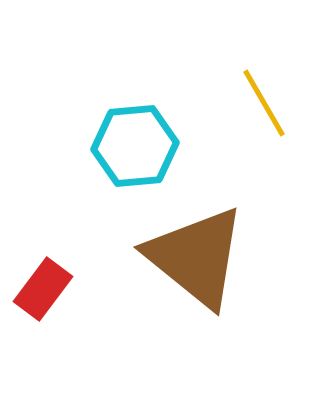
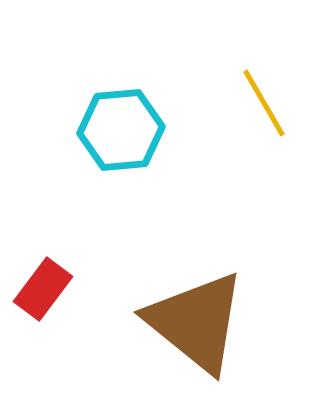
cyan hexagon: moved 14 px left, 16 px up
brown triangle: moved 65 px down
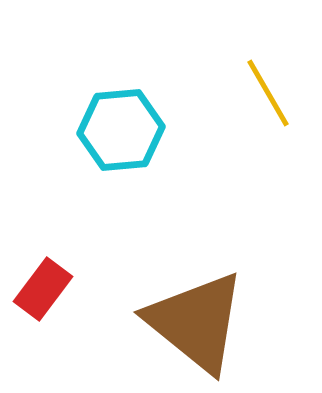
yellow line: moved 4 px right, 10 px up
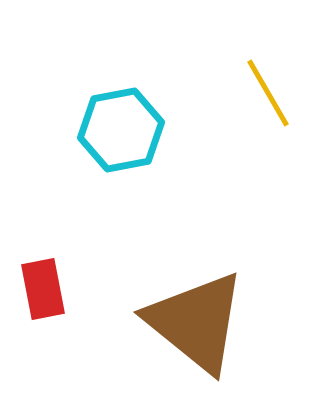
cyan hexagon: rotated 6 degrees counterclockwise
red rectangle: rotated 48 degrees counterclockwise
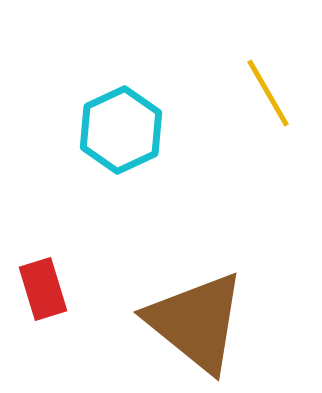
cyan hexagon: rotated 14 degrees counterclockwise
red rectangle: rotated 6 degrees counterclockwise
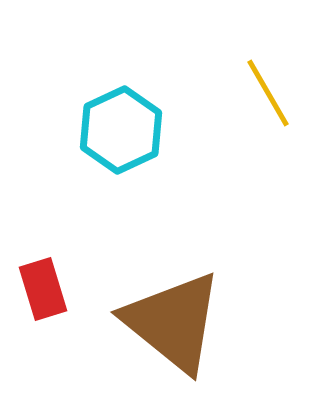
brown triangle: moved 23 px left
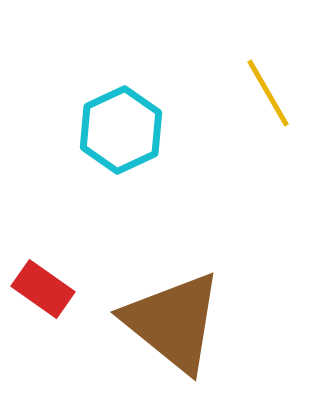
red rectangle: rotated 38 degrees counterclockwise
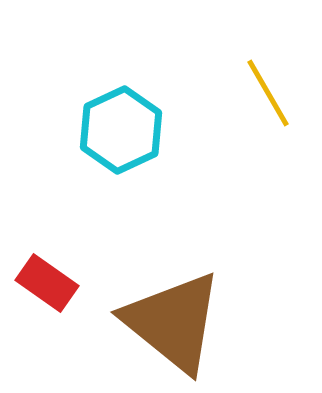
red rectangle: moved 4 px right, 6 px up
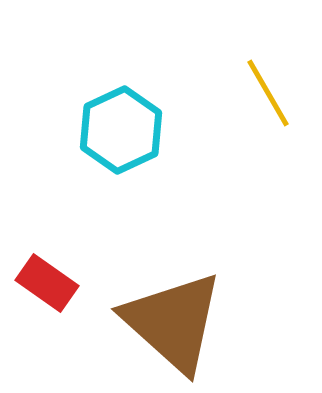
brown triangle: rotated 3 degrees clockwise
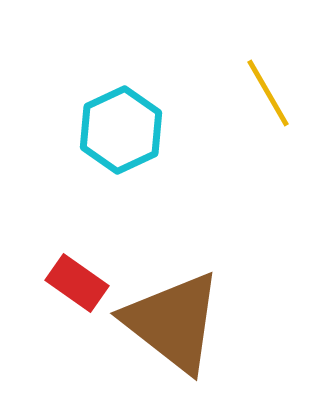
red rectangle: moved 30 px right
brown triangle: rotated 4 degrees counterclockwise
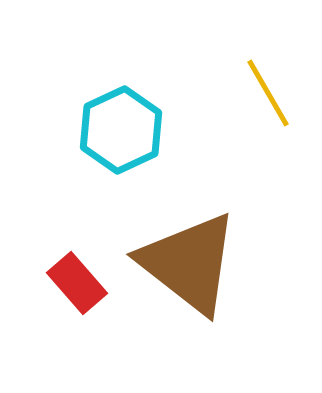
red rectangle: rotated 14 degrees clockwise
brown triangle: moved 16 px right, 59 px up
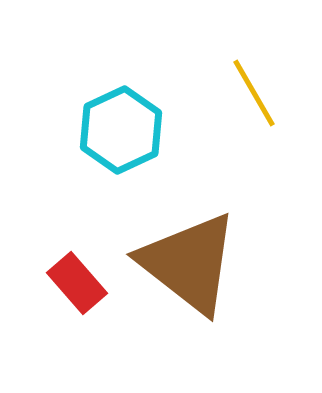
yellow line: moved 14 px left
